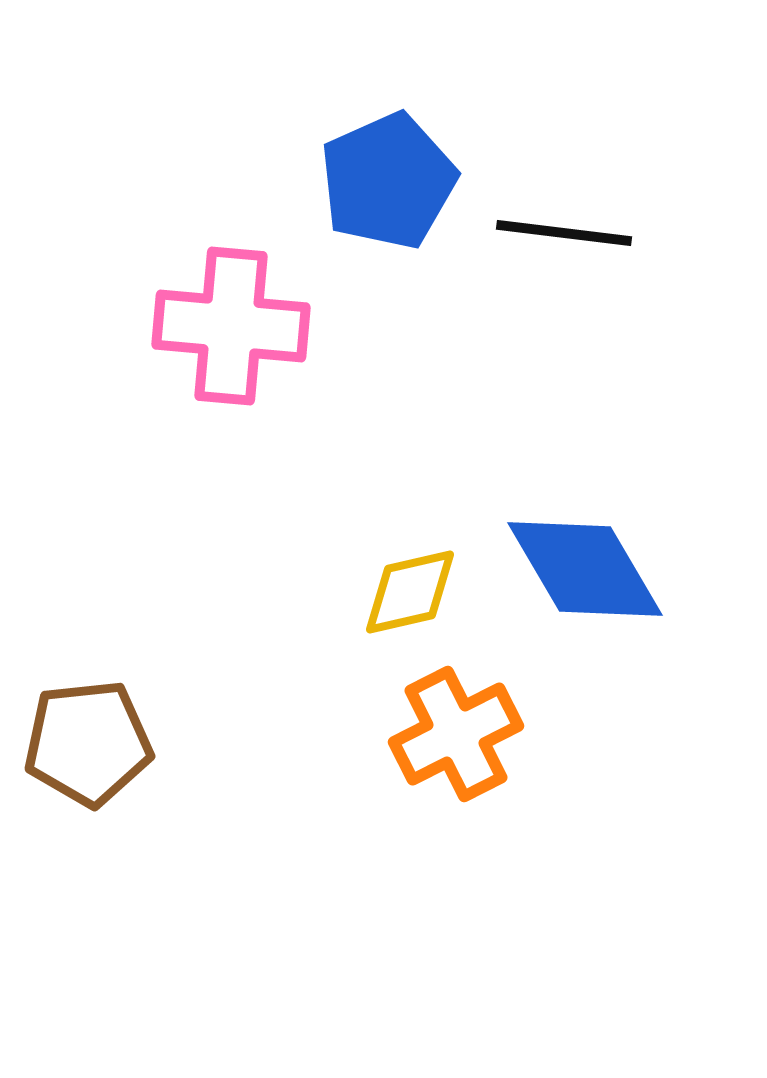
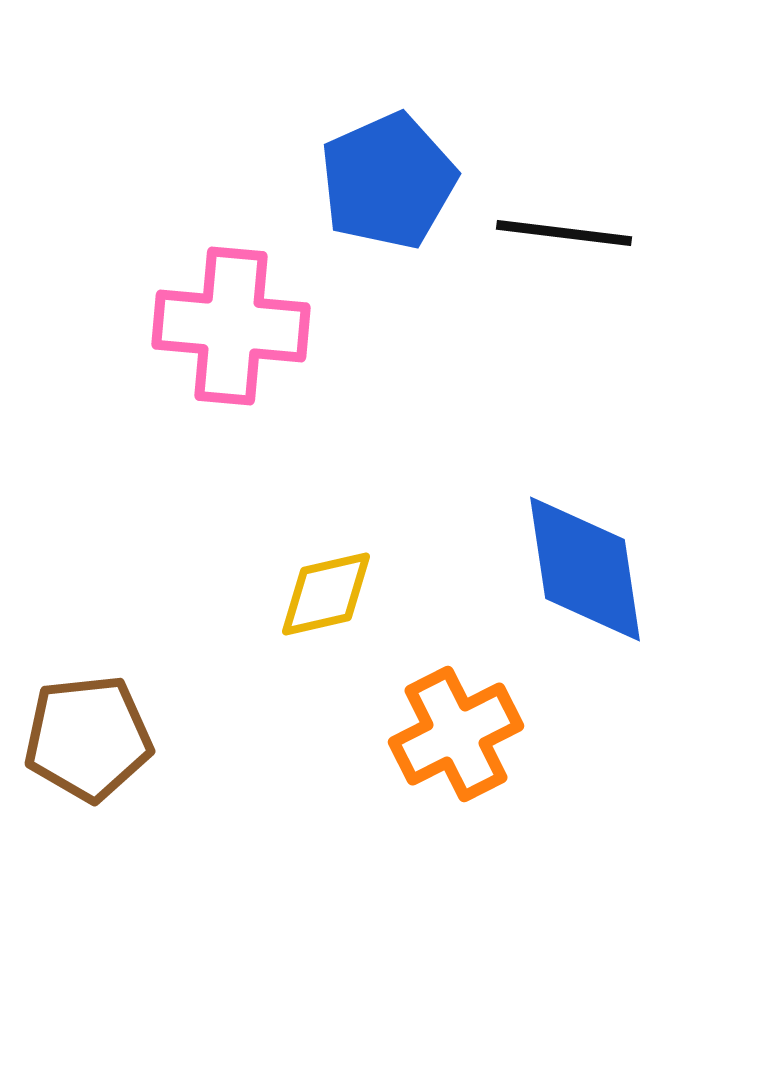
blue diamond: rotated 22 degrees clockwise
yellow diamond: moved 84 px left, 2 px down
brown pentagon: moved 5 px up
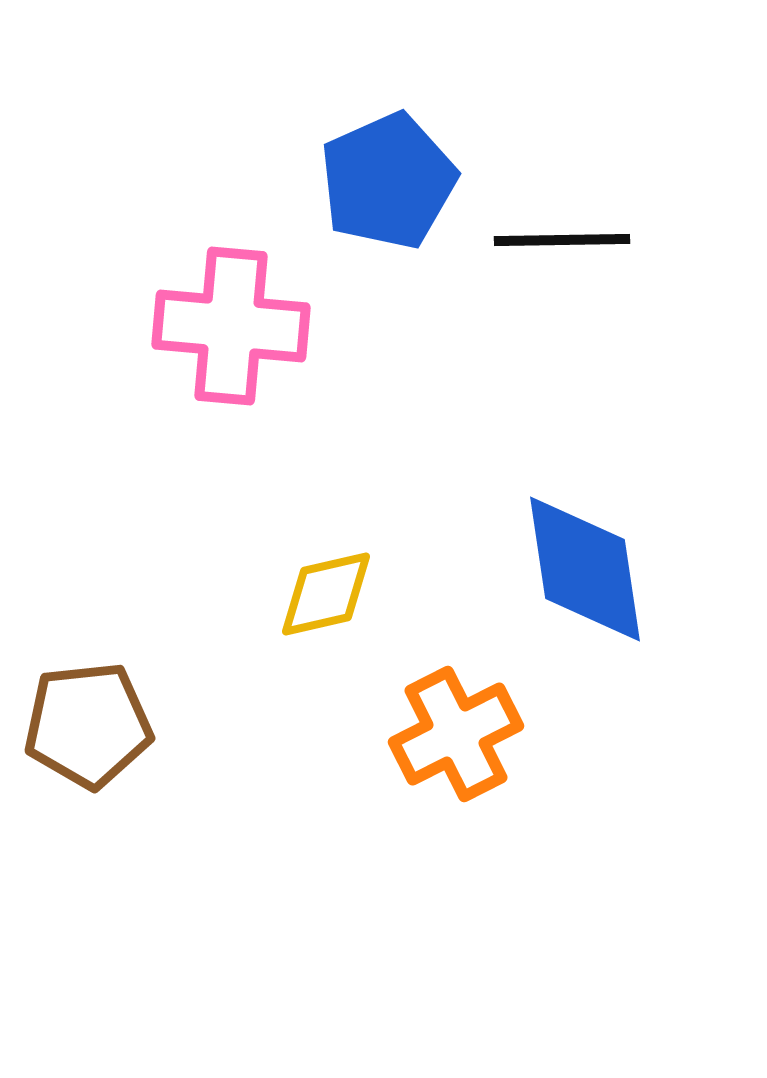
black line: moved 2 px left, 7 px down; rotated 8 degrees counterclockwise
brown pentagon: moved 13 px up
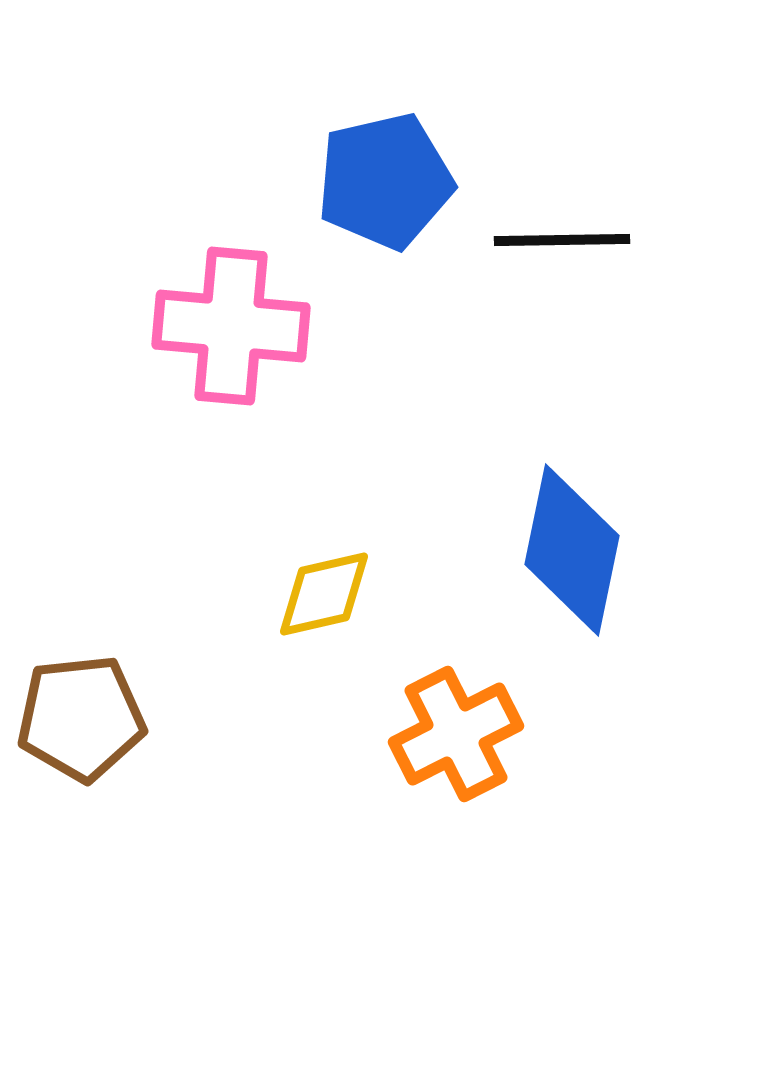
blue pentagon: moved 3 px left; rotated 11 degrees clockwise
blue diamond: moved 13 px left, 19 px up; rotated 20 degrees clockwise
yellow diamond: moved 2 px left
brown pentagon: moved 7 px left, 7 px up
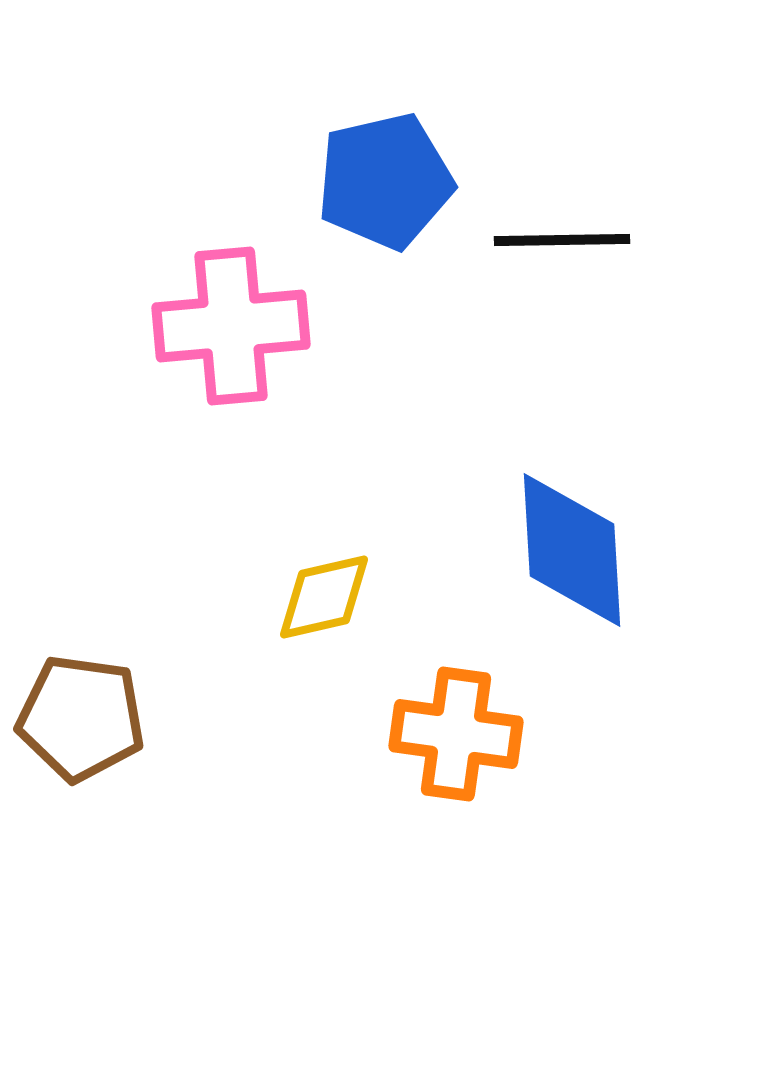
pink cross: rotated 10 degrees counterclockwise
blue diamond: rotated 15 degrees counterclockwise
yellow diamond: moved 3 px down
brown pentagon: rotated 14 degrees clockwise
orange cross: rotated 35 degrees clockwise
